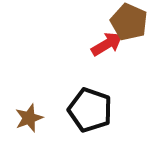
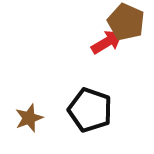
brown pentagon: moved 3 px left
red arrow: moved 2 px up
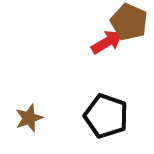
brown pentagon: moved 3 px right
black pentagon: moved 16 px right, 6 px down
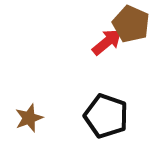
brown pentagon: moved 2 px right, 2 px down
red arrow: rotated 8 degrees counterclockwise
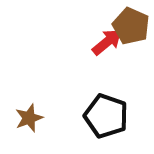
brown pentagon: moved 2 px down
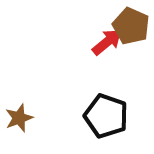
brown star: moved 10 px left
